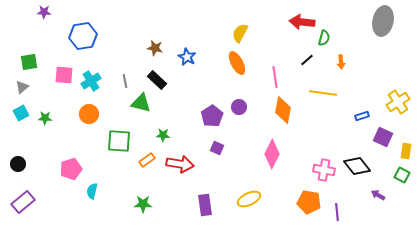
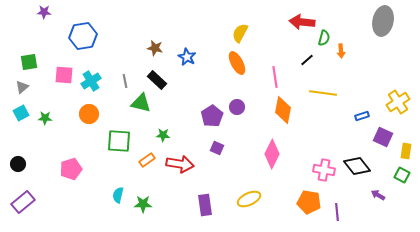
orange arrow at (341, 62): moved 11 px up
purple circle at (239, 107): moved 2 px left
cyan semicircle at (92, 191): moved 26 px right, 4 px down
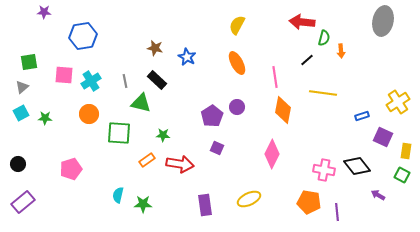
yellow semicircle at (240, 33): moved 3 px left, 8 px up
green square at (119, 141): moved 8 px up
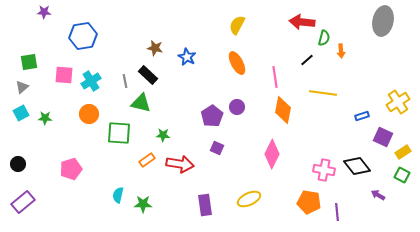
black rectangle at (157, 80): moved 9 px left, 5 px up
yellow rectangle at (406, 151): moved 3 px left, 1 px down; rotated 49 degrees clockwise
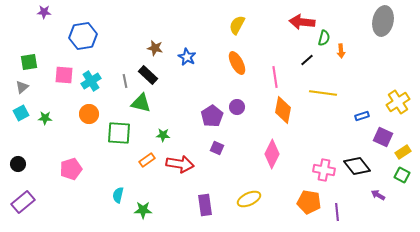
green star at (143, 204): moved 6 px down
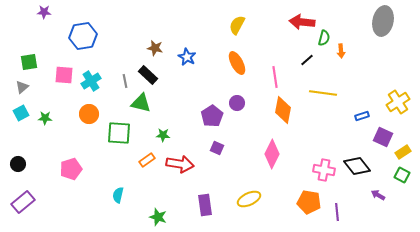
purple circle at (237, 107): moved 4 px up
green star at (143, 210): moved 15 px right, 7 px down; rotated 18 degrees clockwise
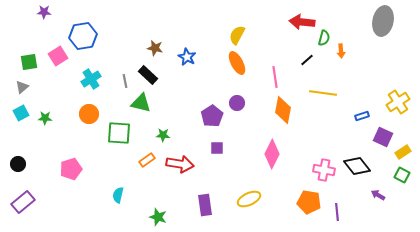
yellow semicircle at (237, 25): moved 10 px down
pink square at (64, 75): moved 6 px left, 19 px up; rotated 36 degrees counterclockwise
cyan cross at (91, 81): moved 2 px up
purple square at (217, 148): rotated 24 degrees counterclockwise
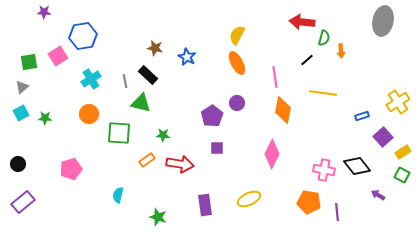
purple square at (383, 137): rotated 24 degrees clockwise
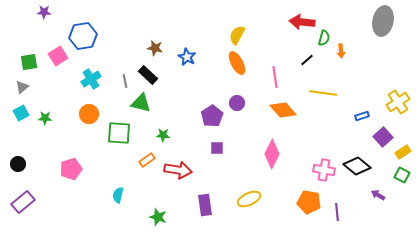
orange diamond at (283, 110): rotated 52 degrees counterclockwise
red arrow at (180, 164): moved 2 px left, 6 px down
black diamond at (357, 166): rotated 12 degrees counterclockwise
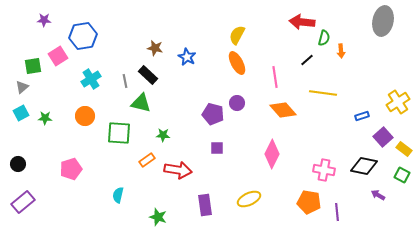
purple star at (44, 12): moved 8 px down
green square at (29, 62): moved 4 px right, 4 px down
orange circle at (89, 114): moved 4 px left, 2 px down
purple pentagon at (212, 116): moved 1 px right, 2 px up; rotated 25 degrees counterclockwise
yellow rectangle at (403, 152): moved 1 px right, 3 px up; rotated 70 degrees clockwise
black diamond at (357, 166): moved 7 px right; rotated 28 degrees counterclockwise
